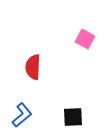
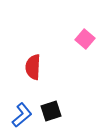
pink square: rotated 12 degrees clockwise
black square: moved 22 px left, 6 px up; rotated 15 degrees counterclockwise
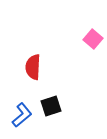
pink square: moved 8 px right
black square: moved 5 px up
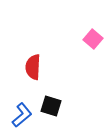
black square: rotated 35 degrees clockwise
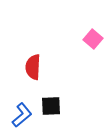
black square: rotated 20 degrees counterclockwise
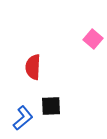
blue L-shape: moved 1 px right, 3 px down
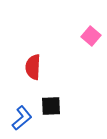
pink square: moved 2 px left, 3 px up
blue L-shape: moved 1 px left
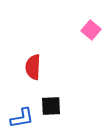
pink square: moved 6 px up
blue L-shape: rotated 30 degrees clockwise
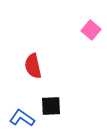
red semicircle: moved 1 px up; rotated 15 degrees counterclockwise
blue L-shape: rotated 135 degrees counterclockwise
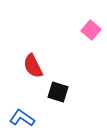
red semicircle: rotated 15 degrees counterclockwise
black square: moved 7 px right, 14 px up; rotated 20 degrees clockwise
